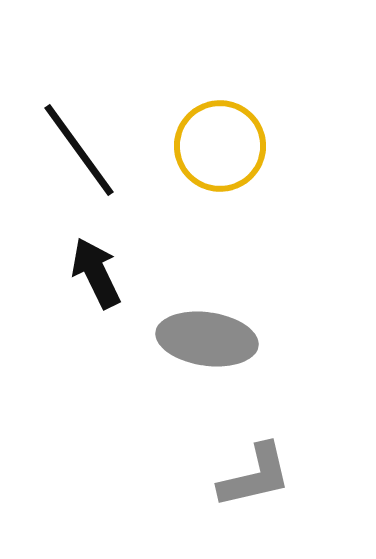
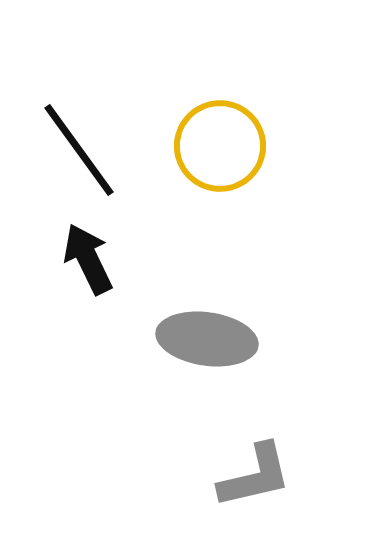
black arrow: moved 8 px left, 14 px up
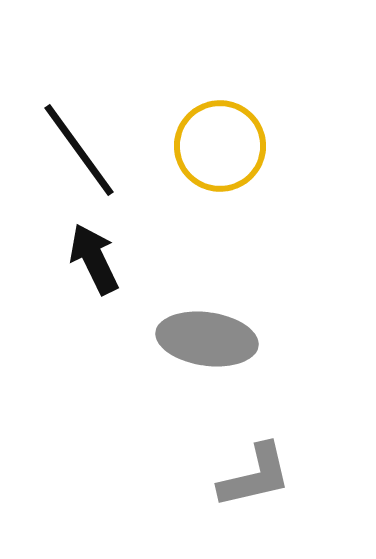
black arrow: moved 6 px right
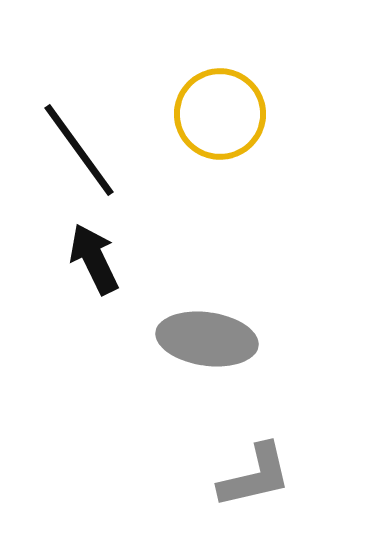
yellow circle: moved 32 px up
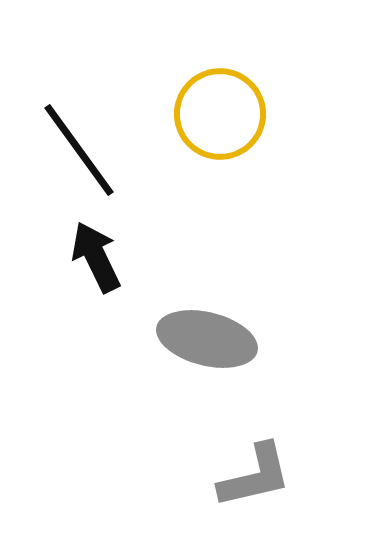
black arrow: moved 2 px right, 2 px up
gray ellipse: rotated 6 degrees clockwise
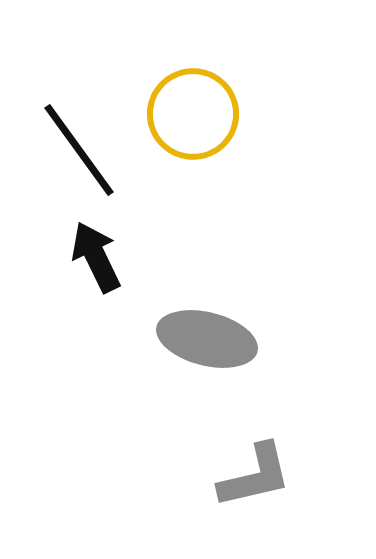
yellow circle: moved 27 px left
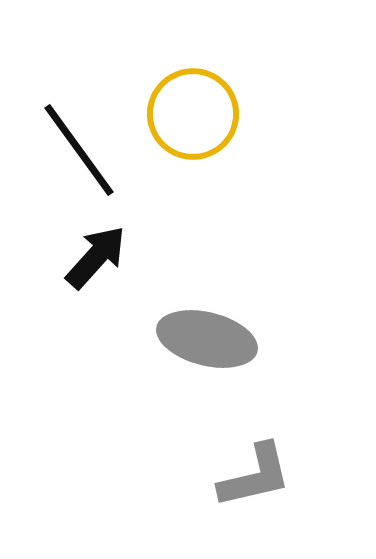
black arrow: rotated 68 degrees clockwise
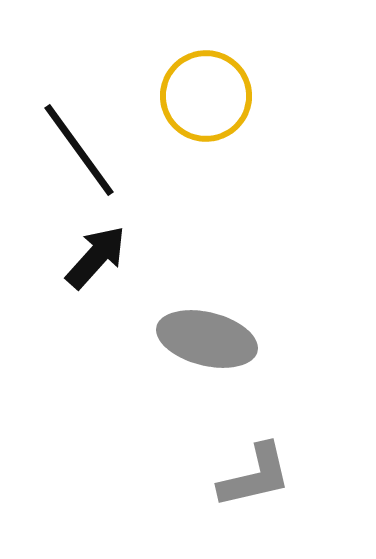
yellow circle: moved 13 px right, 18 px up
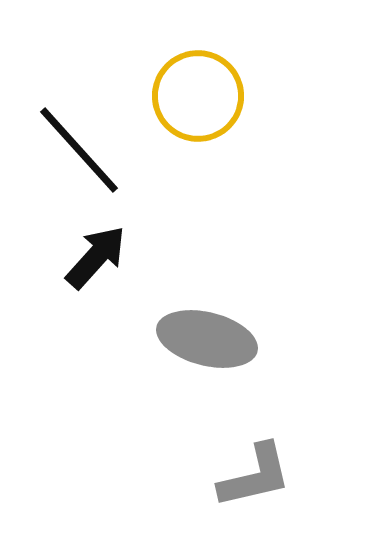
yellow circle: moved 8 px left
black line: rotated 6 degrees counterclockwise
